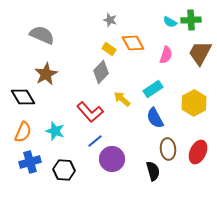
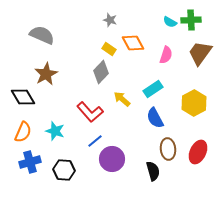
brown trapezoid: rotated 8 degrees clockwise
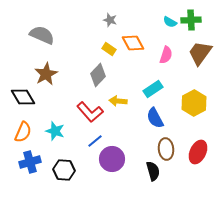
gray diamond: moved 3 px left, 3 px down
yellow arrow: moved 4 px left, 2 px down; rotated 36 degrees counterclockwise
brown ellipse: moved 2 px left
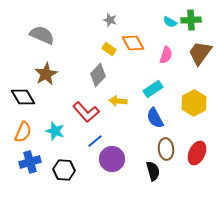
red L-shape: moved 4 px left
red ellipse: moved 1 px left, 1 px down
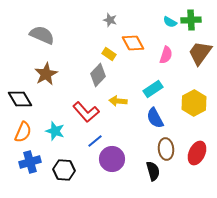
yellow rectangle: moved 5 px down
black diamond: moved 3 px left, 2 px down
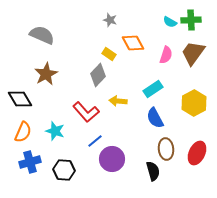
brown trapezoid: moved 7 px left
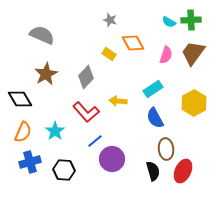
cyan semicircle: moved 1 px left
gray diamond: moved 12 px left, 2 px down
cyan star: rotated 18 degrees clockwise
red ellipse: moved 14 px left, 18 px down
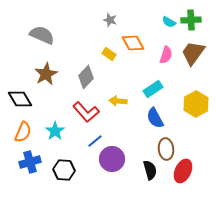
yellow hexagon: moved 2 px right, 1 px down
black semicircle: moved 3 px left, 1 px up
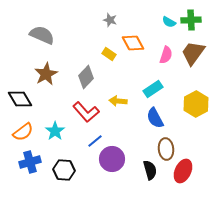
orange semicircle: rotated 30 degrees clockwise
